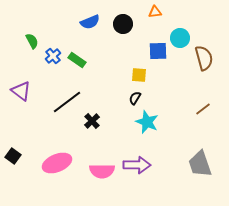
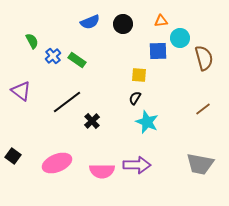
orange triangle: moved 6 px right, 9 px down
gray trapezoid: rotated 60 degrees counterclockwise
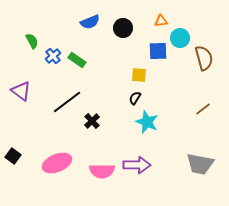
black circle: moved 4 px down
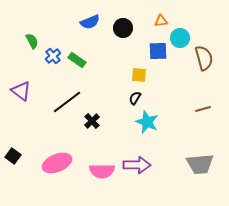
brown line: rotated 21 degrees clockwise
gray trapezoid: rotated 16 degrees counterclockwise
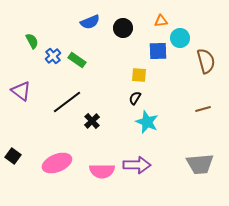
brown semicircle: moved 2 px right, 3 px down
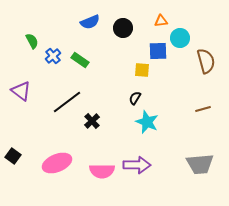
green rectangle: moved 3 px right
yellow square: moved 3 px right, 5 px up
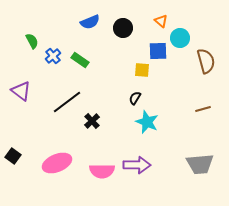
orange triangle: rotated 48 degrees clockwise
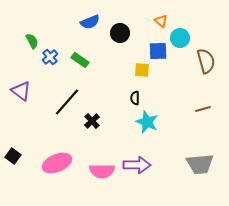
black circle: moved 3 px left, 5 px down
blue cross: moved 3 px left, 1 px down
black semicircle: rotated 32 degrees counterclockwise
black line: rotated 12 degrees counterclockwise
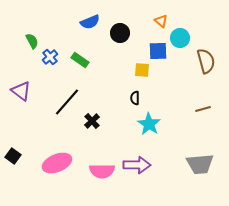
cyan star: moved 2 px right, 2 px down; rotated 10 degrees clockwise
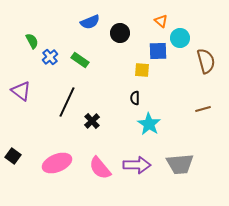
black line: rotated 16 degrees counterclockwise
gray trapezoid: moved 20 px left
pink semicircle: moved 2 px left, 3 px up; rotated 50 degrees clockwise
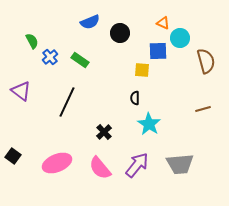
orange triangle: moved 2 px right, 2 px down; rotated 16 degrees counterclockwise
black cross: moved 12 px right, 11 px down
purple arrow: rotated 52 degrees counterclockwise
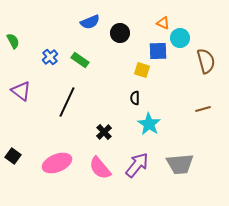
green semicircle: moved 19 px left
yellow square: rotated 14 degrees clockwise
